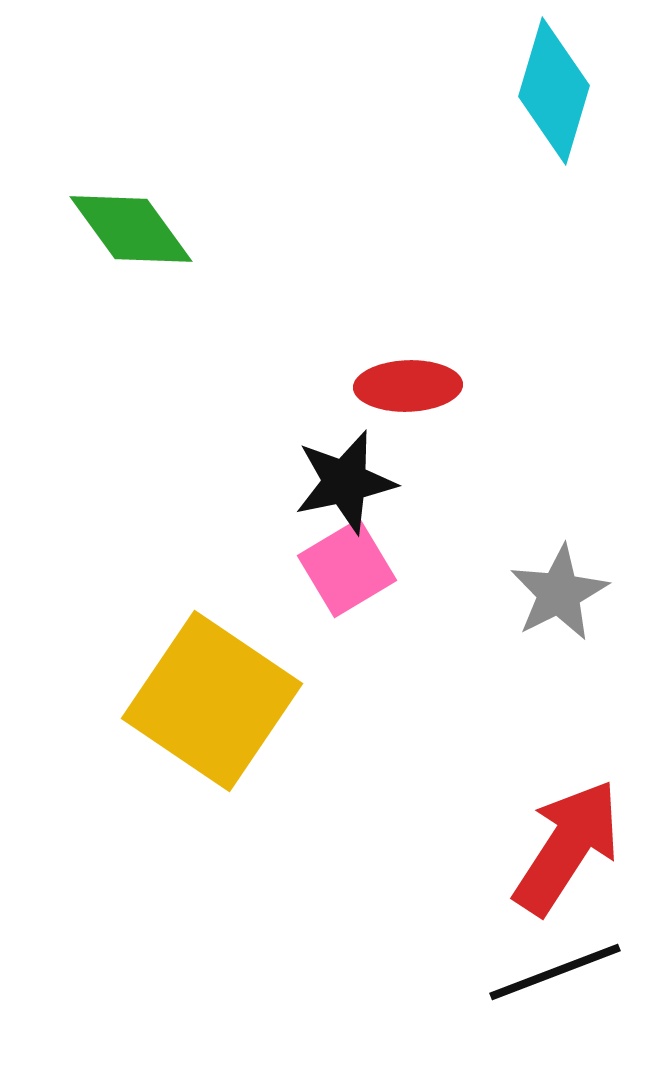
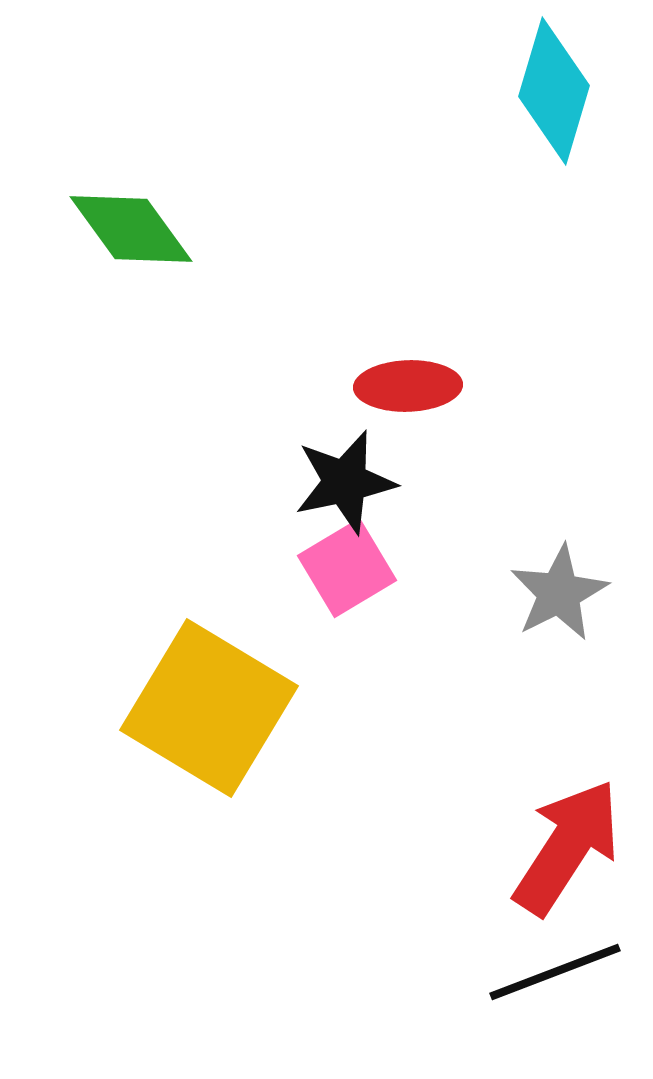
yellow square: moved 3 px left, 7 px down; rotated 3 degrees counterclockwise
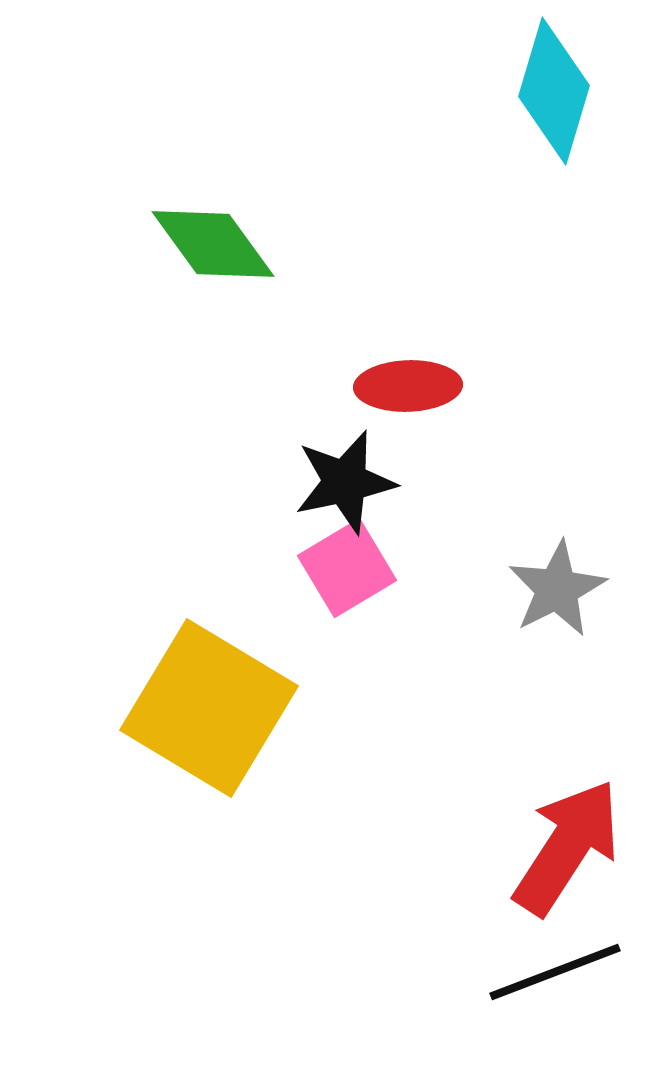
green diamond: moved 82 px right, 15 px down
gray star: moved 2 px left, 4 px up
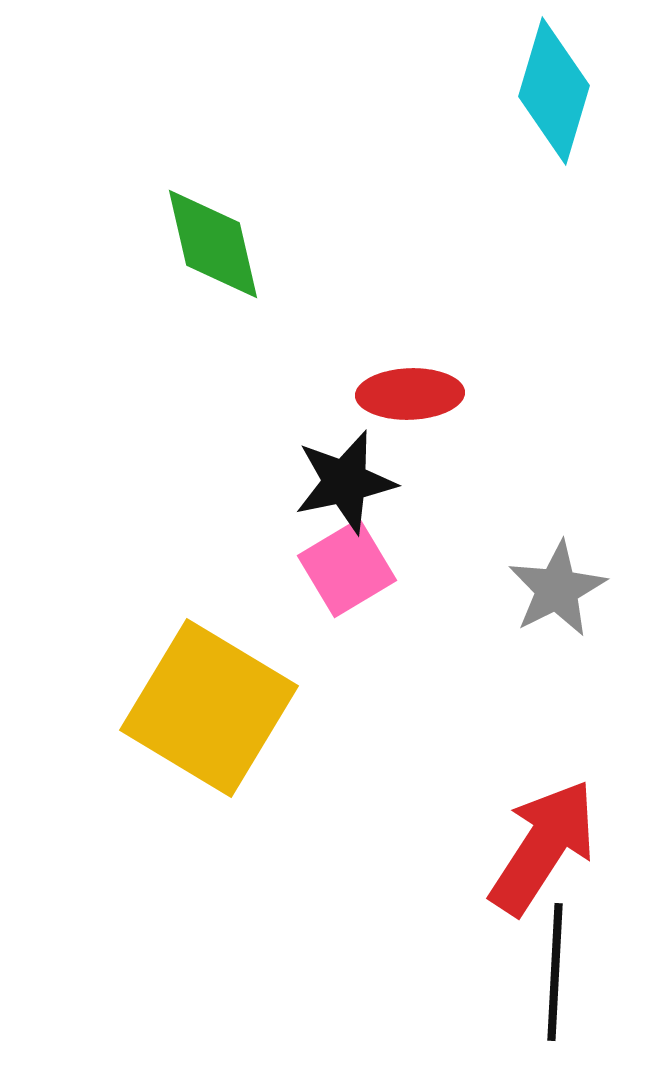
green diamond: rotated 23 degrees clockwise
red ellipse: moved 2 px right, 8 px down
red arrow: moved 24 px left
black line: rotated 66 degrees counterclockwise
